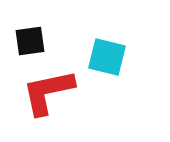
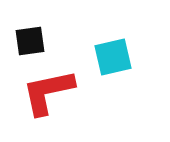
cyan square: moved 6 px right; rotated 27 degrees counterclockwise
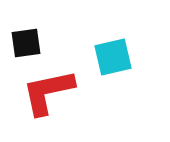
black square: moved 4 px left, 2 px down
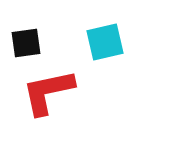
cyan square: moved 8 px left, 15 px up
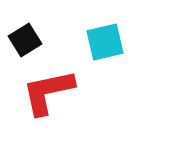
black square: moved 1 px left, 3 px up; rotated 24 degrees counterclockwise
